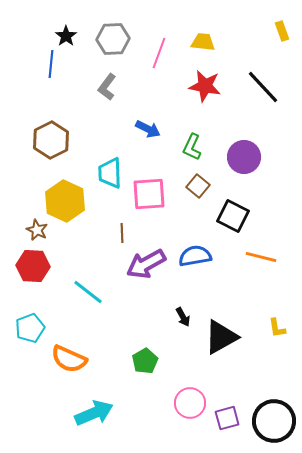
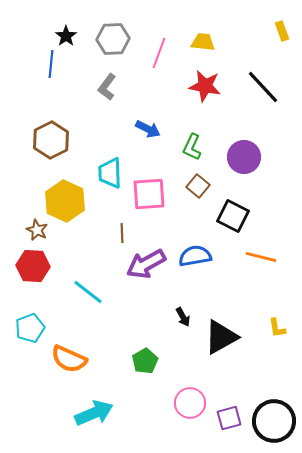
purple square: moved 2 px right
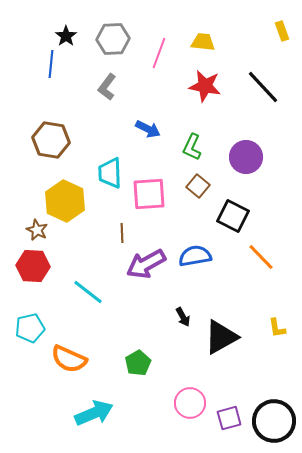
brown hexagon: rotated 24 degrees counterclockwise
purple circle: moved 2 px right
orange line: rotated 32 degrees clockwise
cyan pentagon: rotated 8 degrees clockwise
green pentagon: moved 7 px left, 2 px down
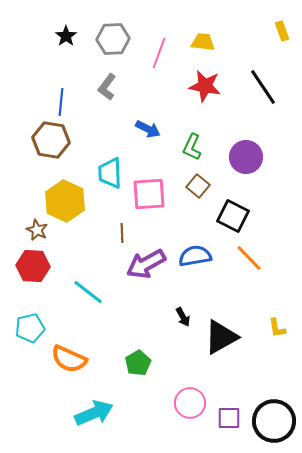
blue line: moved 10 px right, 38 px down
black line: rotated 9 degrees clockwise
orange line: moved 12 px left, 1 px down
purple square: rotated 15 degrees clockwise
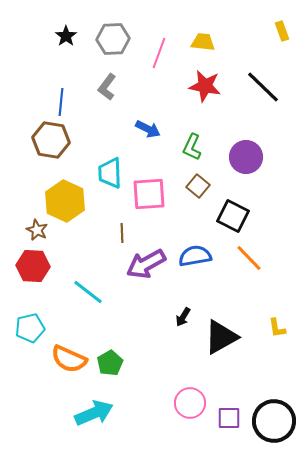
black line: rotated 12 degrees counterclockwise
black arrow: rotated 60 degrees clockwise
green pentagon: moved 28 px left
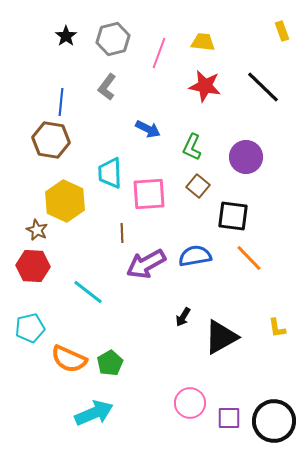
gray hexagon: rotated 12 degrees counterclockwise
black square: rotated 20 degrees counterclockwise
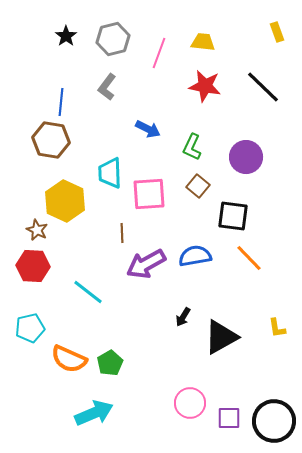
yellow rectangle: moved 5 px left, 1 px down
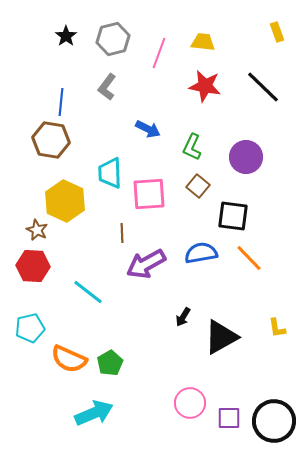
blue semicircle: moved 6 px right, 3 px up
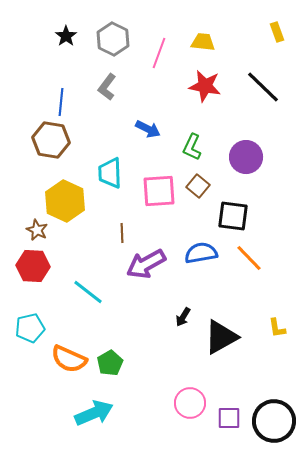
gray hexagon: rotated 20 degrees counterclockwise
pink square: moved 10 px right, 3 px up
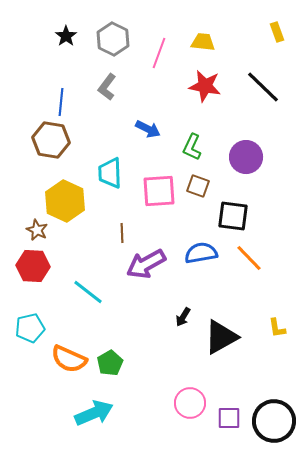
brown square: rotated 20 degrees counterclockwise
